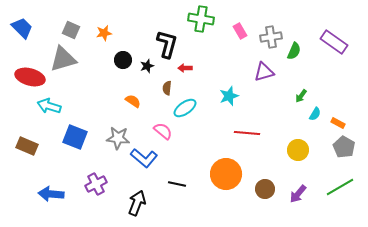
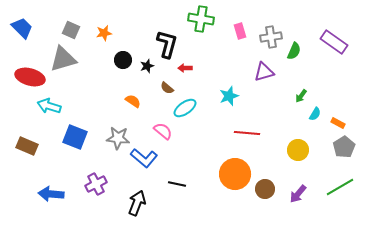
pink rectangle: rotated 14 degrees clockwise
brown semicircle: rotated 56 degrees counterclockwise
gray pentagon: rotated 10 degrees clockwise
orange circle: moved 9 px right
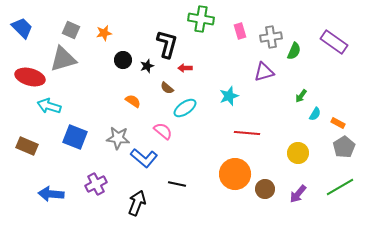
yellow circle: moved 3 px down
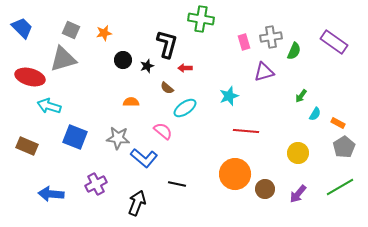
pink rectangle: moved 4 px right, 11 px down
orange semicircle: moved 2 px left, 1 px down; rotated 35 degrees counterclockwise
red line: moved 1 px left, 2 px up
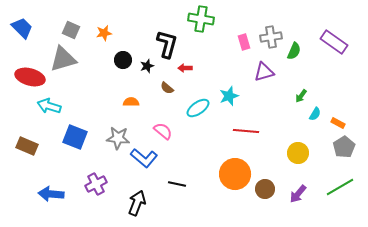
cyan ellipse: moved 13 px right
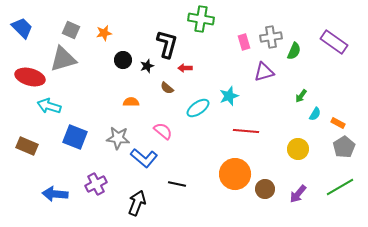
yellow circle: moved 4 px up
blue arrow: moved 4 px right
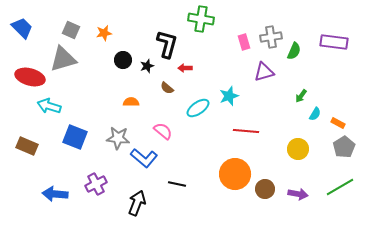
purple rectangle: rotated 28 degrees counterclockwise
purple arrow: rotated 120 degrees counterclockwise
